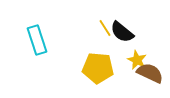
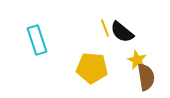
yellow line: rotated 12 degrees clockwise
yellow pentagon: moved 6 px left
brown semicircle: moved 4 px left, 4 px down; rotated 56 degrees clockwise
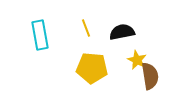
yellow line: moved 19 px left
black semicircle: rotated 130 degrees clockwise
cyan rectangle: moved 3 px right, 5 px up; rotated 8 degrees clockwise
brown semicircle: moved 4 px right, 1 px up
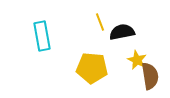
yellow line: moved 14 px right, 6 px up
cyan rectangle: moved 2 px right, 1 px down
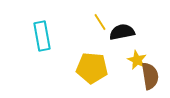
yellow line: rotated 12 degrees counterclockwise
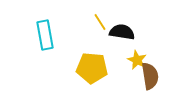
black semicircle: rotated 20 degrees clockwise
cyan rectangle: moved 3 px right, 1 px up
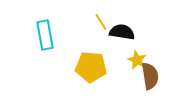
yellow line: moved 1 px right
yellow pentagon: moved 1 px left, 1 px up
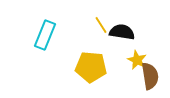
yellow line: moved 3 px down
cyan rectangle: rotated 32 degrees clockwise
